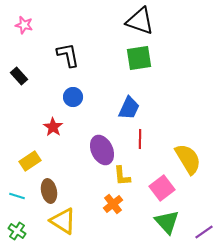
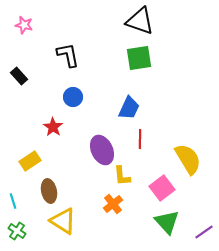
cyan line: moved 4 px left, 5 px down; rotated 56 degrees clockwise
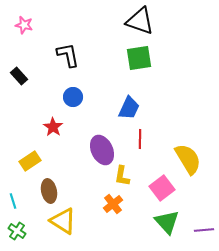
yellow L-shape: rotated 15 degrees clockwise
purple line: moved 2 px up; rotated 30 degrees clockwise
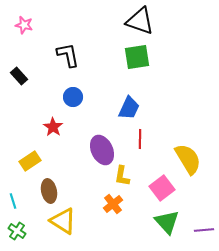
green square: moved 2 px left, 1 px up
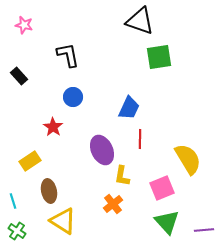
green square: moved 22 px right
pink square: rotated 15 degrees clockwise
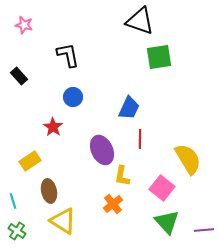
pink square: rotated 30 degrees counterclockwise
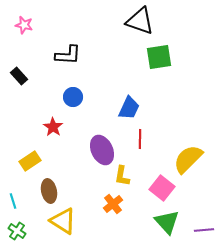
black L-shape: rotated 104 degrees clockwise
yellow semicircle: rotated 104 degrees counterclockwise
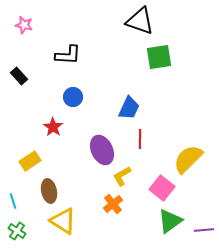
yellow L-shape: rotated 50 degrees clockwise
green triangle: moved 3 px right, 1 px up; rotated 36 degrees clockwise
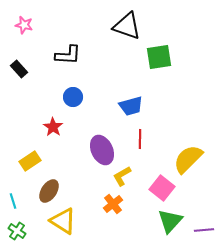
black triangle: moved 13 px left, 5 px down
black rectangle: moved 7 px up
blue trapezoid: moved 2 px right, 2 px up; rotated 50 degrees clockwise
brown ellipse: rotated 45 degrees clockwise
green triangle: rotated 12 degrees counterclockwise
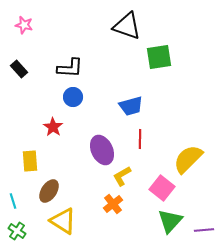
black L-shape: moved 2 px right, 13 px down
yellow rectangle: rotated 60 degrees counterclockwise
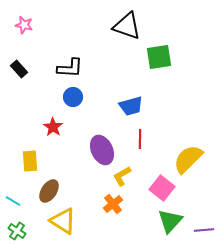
cyan line: rotated 42 degrees counterclockwise
